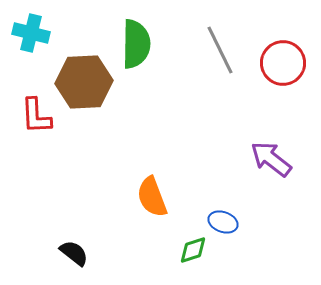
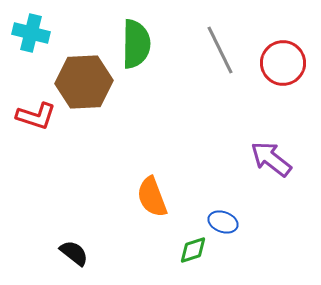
red L-shape: rotated 69 degrees counterclockwise
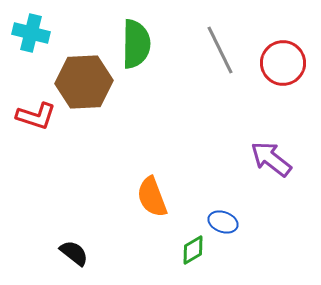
green diamond: rotated 12 degrees counterclockwise
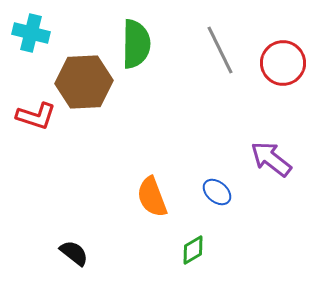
blue ellipse: moved 6 px left, 30 px up; rotated 20 degrees clockwise
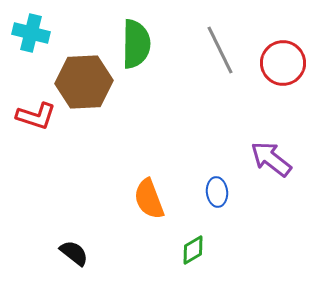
blue ellipse: rotated 44 degrees clockwise
orange semicircle: moved 3 px left, 2 px down
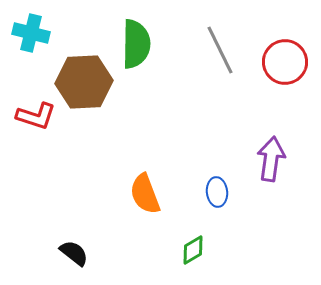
red circle: moved 2 px right, 1 px up
purple arrow: rotated 60 degrees clockwise
orange semicircle: moved 4 px left, 5 px up
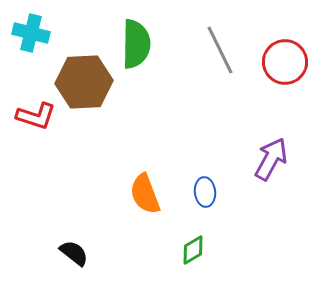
purple arrow: rotated 21 degrees clockwise
blue ellipse: moved 12 px left
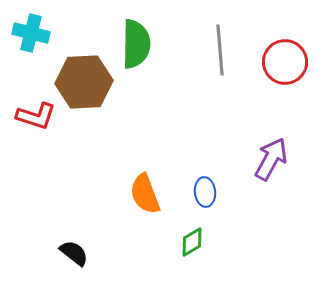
gray line: rotated 21 degrees clockwise
green diamond: moved 1 px left, 8 px up
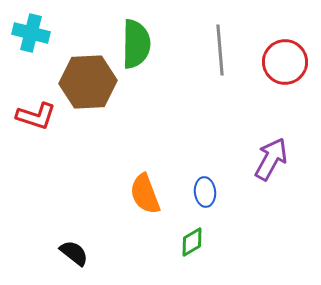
brown hexagon: moved 4 px right
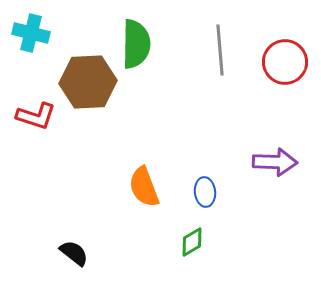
purple arrow: moved 4 px right, 3 px down; rotated 63 degrees clockwise
orange semicircle: moved 1 px left, 7 px up
